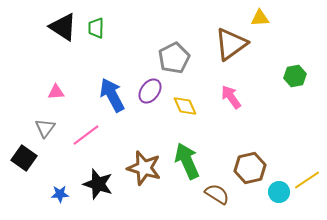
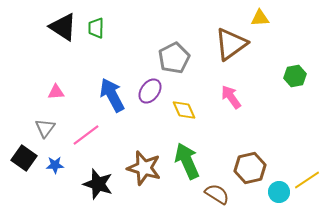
yellow diamond: moved 1 px left, 4 px down
blue star: moved 5 px left, 29 px up
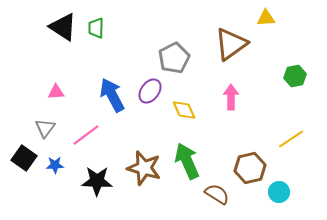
yellow triangle: moved 6 px right
pink arrow: rotated 35 degrees clockwise
yellow line: moved 16 px left, 41 px up
black star: moved 1 px left, 3 px up; rotated 16 degrees counterclockwise
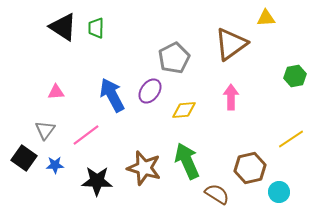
yellow diamond: rotated 70 degrees counterclockwise
gray triangle: moved 2 px down
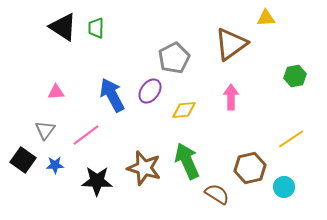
black square: moved 1 px left, 2 px down
cyan circle: moved 5 px right, 5 px up
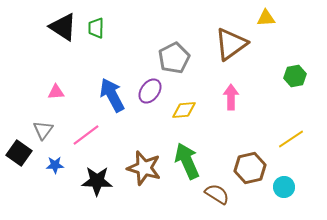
gray triangle: moved 2 px left
black square: moved 4 px left, 7 px up
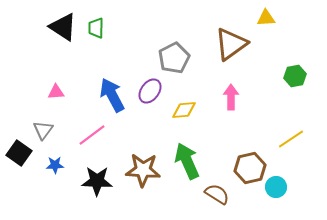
pink line: moved 6 px right
brown star: moved 1 px left, 2 px down; rotated 12 degrees counterclockwise
cyan circle: moved 8 px left
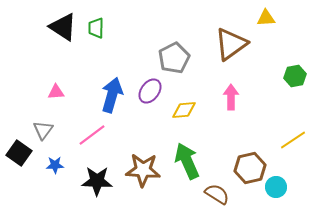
blue arrow: rotated 44 degrees clockwise
yellow line: moved 2 px right, 1 px down
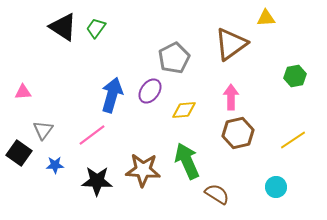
green trapezoid: rotated 35 degrees clockwise
pink triangle: moved 33 px left
brown hexagon: moved 12 px left, 35 px up
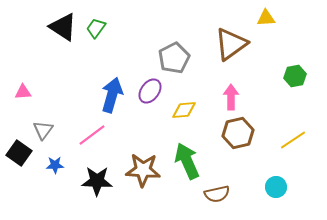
brown semicircle: rotated 135 degrees clockwise
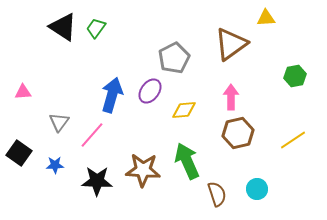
gray triangle: moved 16 px right, 8 px up
pink line: rotated 12 degrees counterclockwise
cyan circle: moved 19 px left, 2 px down
brown semicircle: rotated 95 degrees counterclockwise
